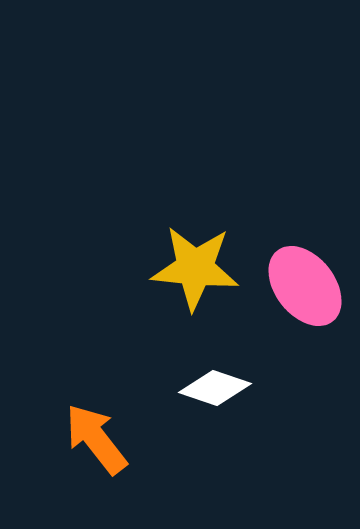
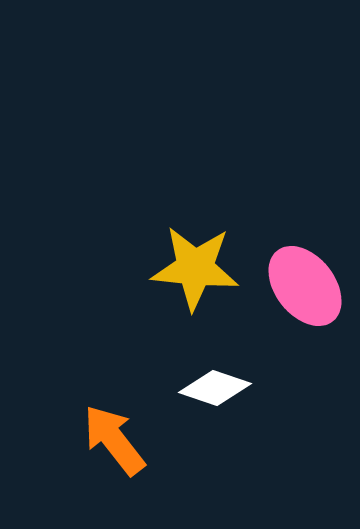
orange arrow: moved 18 px right, 1 px down
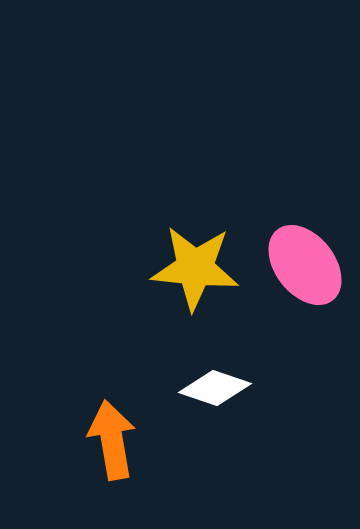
pink ellipse: moved 21 px up
orange arrow: moved 2 px left; rotated 28 degrees clockwise
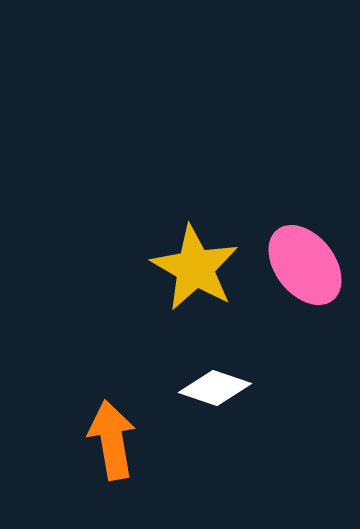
yellow star: rotated 24 degrees clockwise
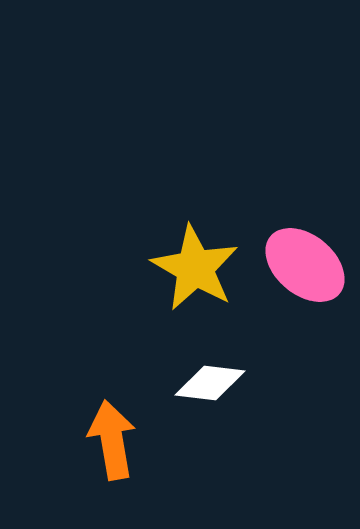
pink ellipse: rotated 12 degrees counterclockwise
white diamond: moved 5 px left, 5 px up; rotated 12 degrees counterclockwise
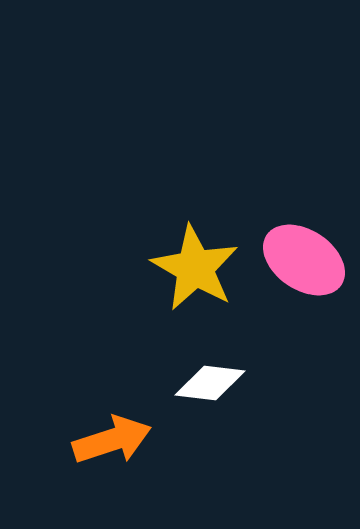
pink ellipse: moved 1 px left, 5 px up; rotated 6 degrees counterclockwise
orange arrow: rotated 82 degrees clockwise
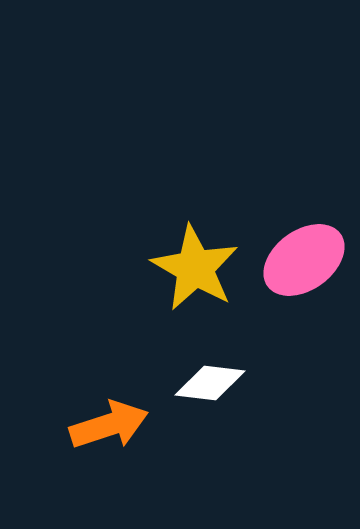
pink ellipse: rotated 70 degrees counterclockwise
orange arrow: moved 3 px left, 15 px up
